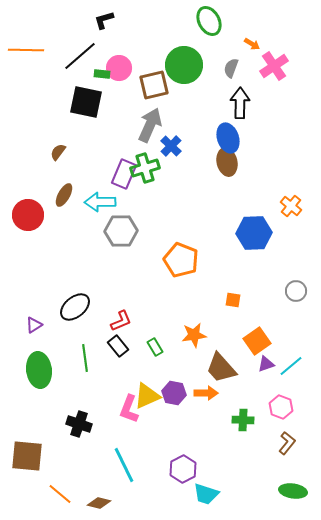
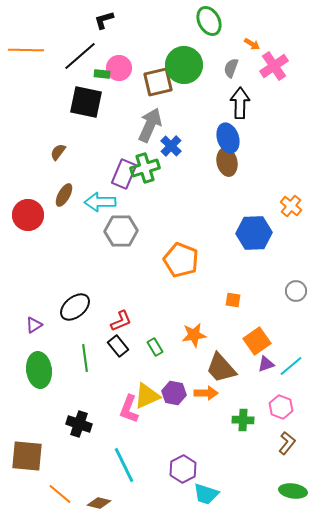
brown square at (154, 85): moved 4 px right, 3 px up
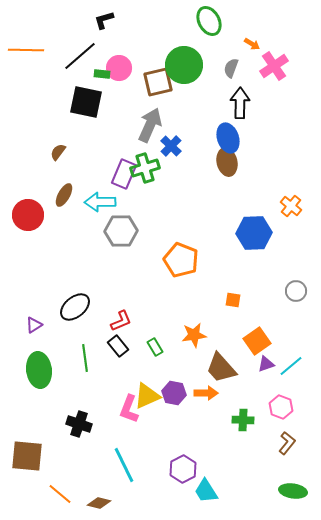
cyan trapezoid at (206, 494): moved 3 px up; rotated 40 degrees clockwise
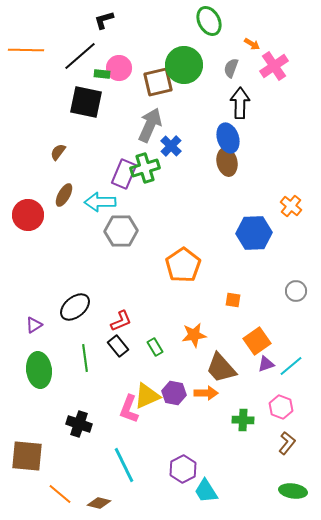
orange pentagon at (181, 260): moved 2 px right, 5 px down; rotated 16 degrees clockwise
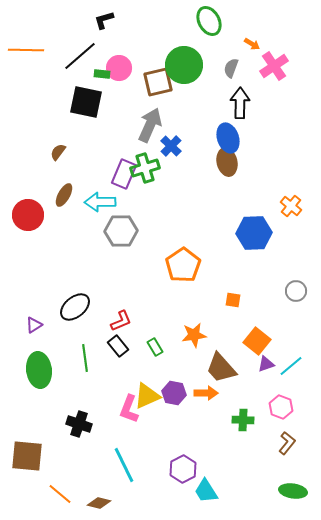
orange square at (257, 341): rotated 16 degrees counterclockwise
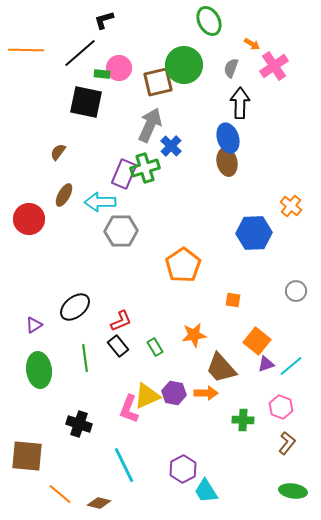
black line at (80, 56): moved 3 px up
red circle at (28, 215): moved 1 px right, 4 px down
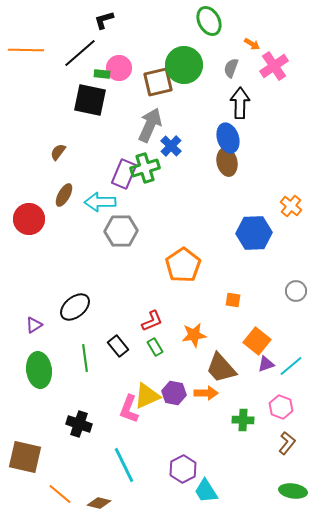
black square at (86, 102): moved 4 px right, 2 px up
red L-shape at (121, 321): moved 31 px right
brown square at (27, 456): moved 2 px left, 1 px down; rotated 8 degrees clockwise
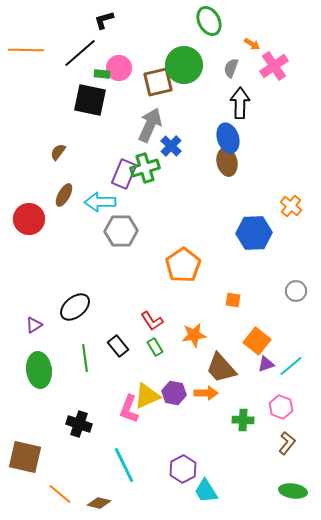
red L-shape at (152, 321): rotated 80 degrees clockwise
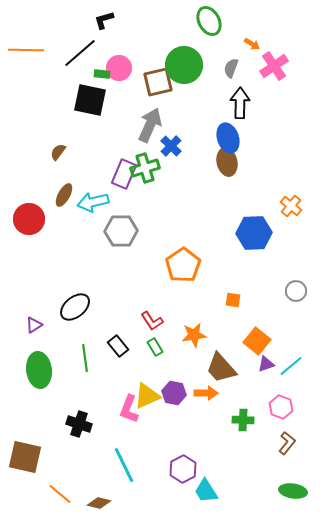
cyan arrow at (100, 202): moved 7 px left; rotated 12 degrees counterclockwise
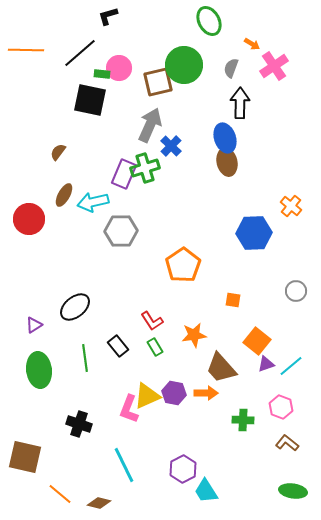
black L-shape at (104, 20): moved 4 px right, 4 px up
blue ellipse at (228, 138): moved 3 px left
brown L-shape at (287, 443): rotated 90 degrees counterclockwise
